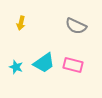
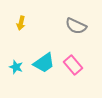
pink rectangle: rotated 36 degrees clockwise
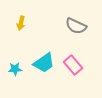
cyan star: moved 1 px left, 2 px down; rotated 24 degrees counterclockwise
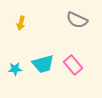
gray semicircle: moved 1 px right, 6 px up
cyan trapezoid: moved 1 px left, 1 px down; rotated 20 degrees clockwise
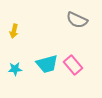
yellow arrow: moved 7 px left, 8 px down
cyan trapezoid: moved 4 px right
